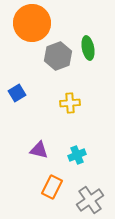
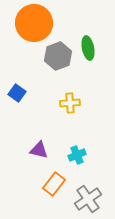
orange circle: moved 2 px right
blue square: rotated 24 degrees counterclockwise
orange rectangle: moved 2 px right, 3 px up; rotated 10 degrees clockwise
gray cross: moved 2 px left, 1 px up
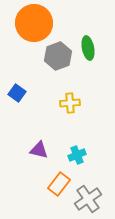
orange rectangle: moved 5 px right
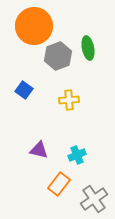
orange circle: moved 3 px down
blue square: moved 7 px right, 3 px up
yellow cross: moved 1 px left, 3 px up
gray cross: moved 6 px right
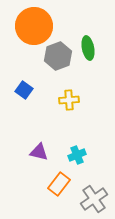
purple triangle: moved 2 px down
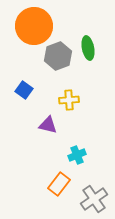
purple triangle: moved 9 px right, 27 px up
